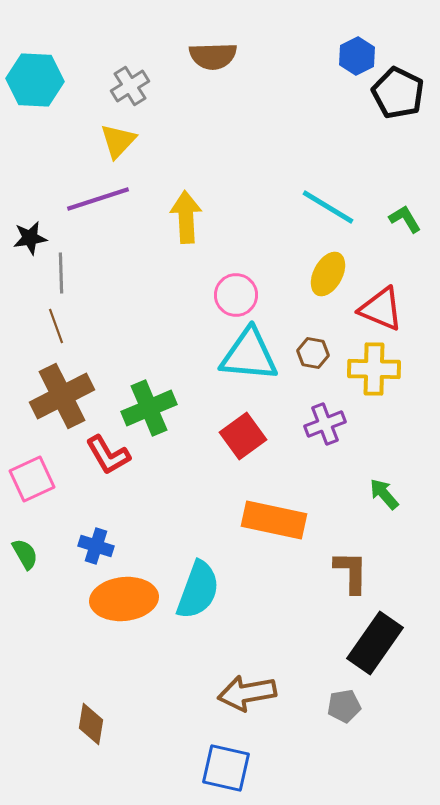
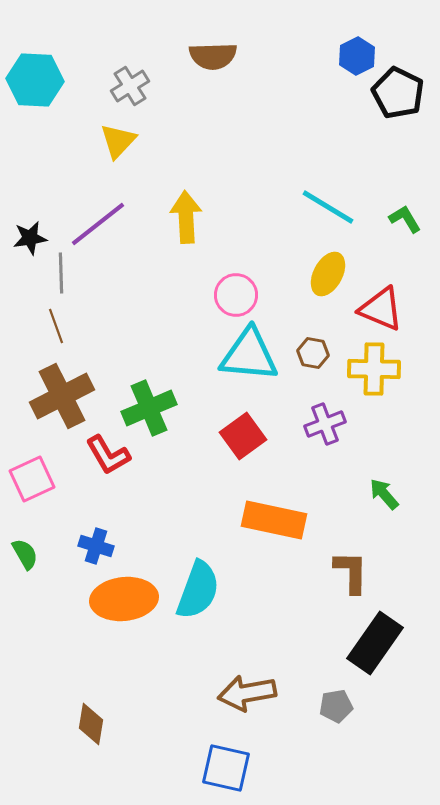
purple line: moved 25 px down; rotated 20 degrees counterclockwise
gray pentagon: moved 8 px left
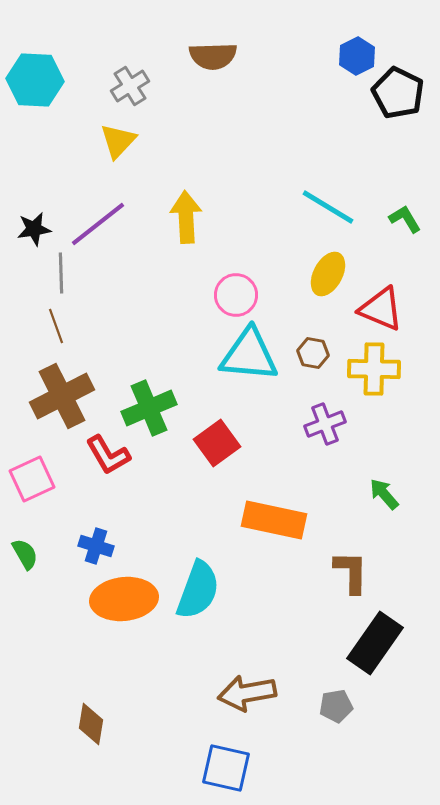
black star: moved 4 px right, 9 px up
red square: moved 26 px left, 7 px down
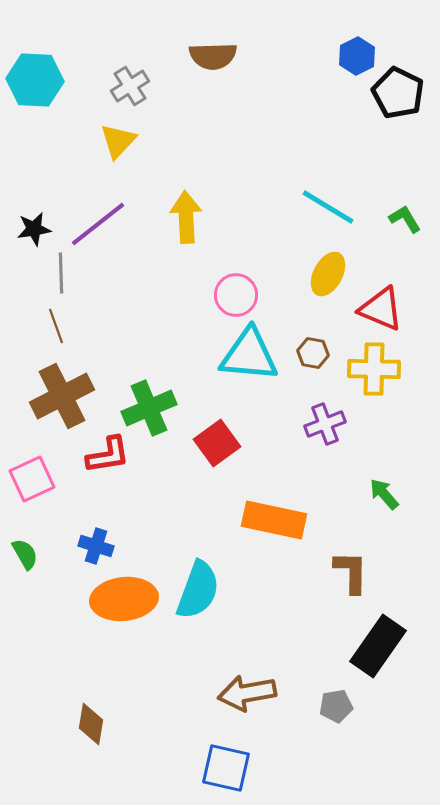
red L-shape: rotated 69 degrees counterclockwise
black rectangle: moved 3 px right, 3 px down
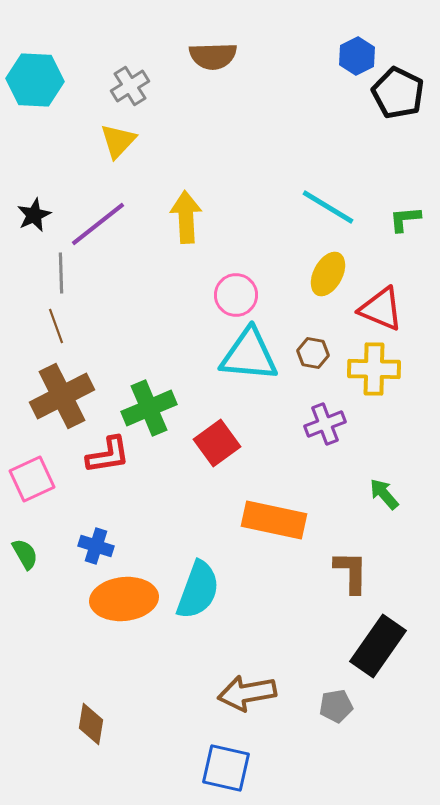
green L-shape: rotated 64 degrees counterclockwise
black star: moved 14 px up; rotated 16 degrees counterclockwise
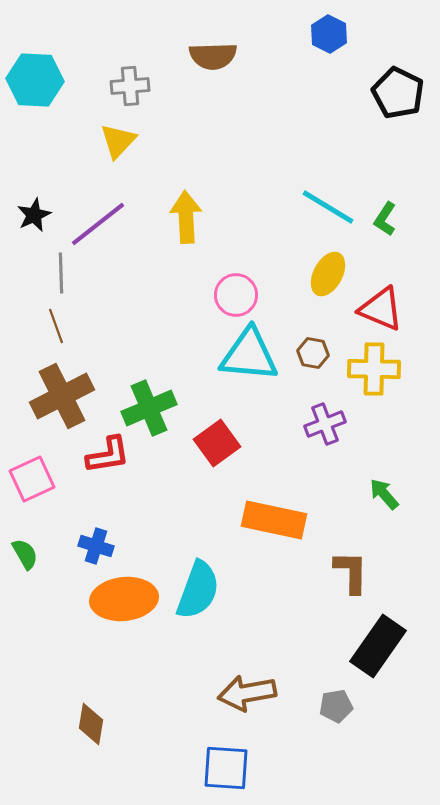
blue hexagon: moved 28 px left, 22 px up; rotated 6 degrees counterclockwise
gray cross: rotated 27 degrees clockwise
green L-shape: moved 20 px left; rotated 52 degrees counterclockwise
blue square: rotated 9 degrees counterclockwise
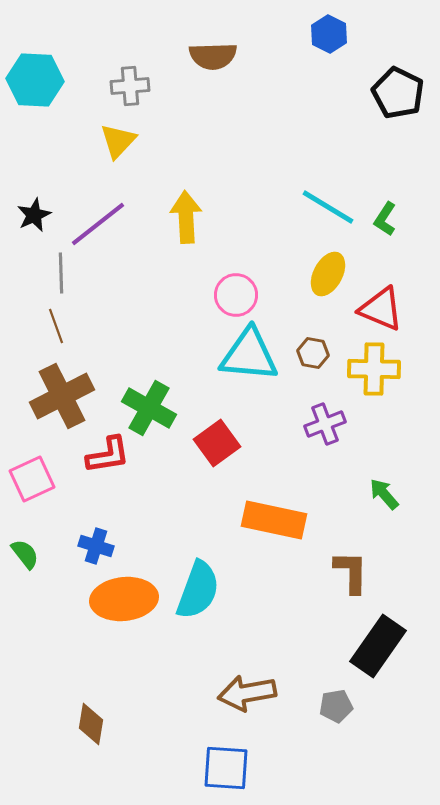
green cross: rotated 38 degrees counterclockwise
green semicircle: rotated 8 degrees counterclockwise
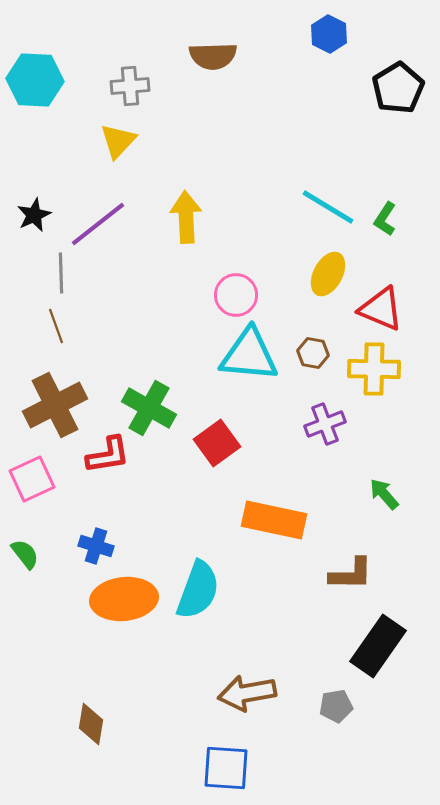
black pentagon: moved 5 px up; rotated 15 degrees clockwise
brown cross: moved 7 px left, 9 px down
brown L-shape: moved 2 px down; rotated 90 degrees clockwise
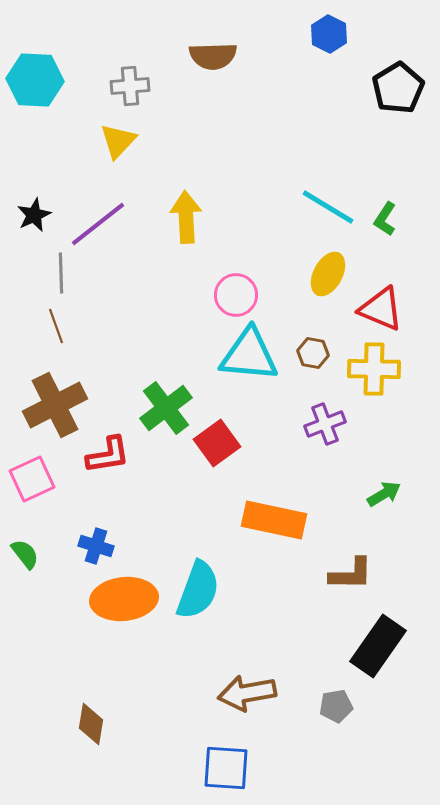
green cross: moved 17 px right; rotated 24 degrees clockwise
green arrow: rotated 100 degrees clockwise
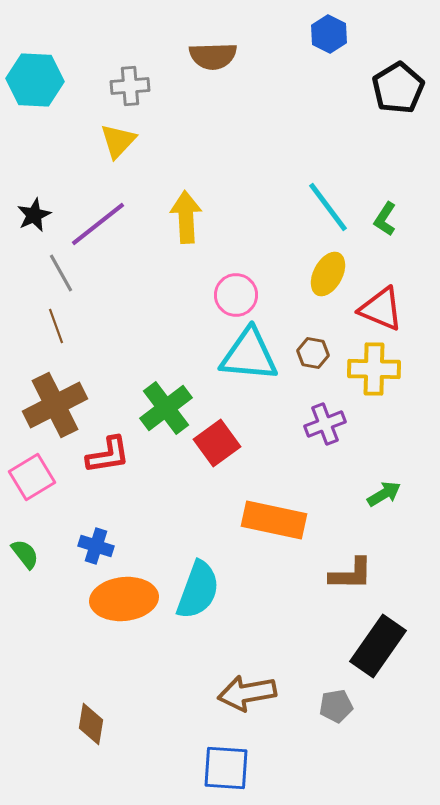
cyan line: rotated 22 degrees clockwise
gray line: rotated 27 degrees counterclockwise
pink square: moved 2 px up; rotated 6 degrees counterclockwise
